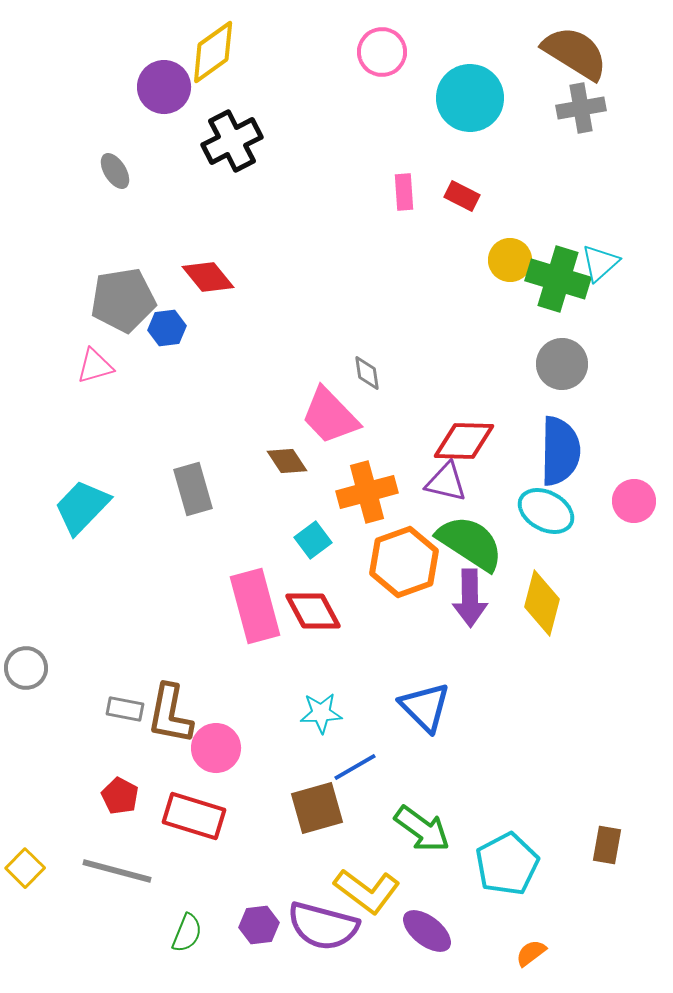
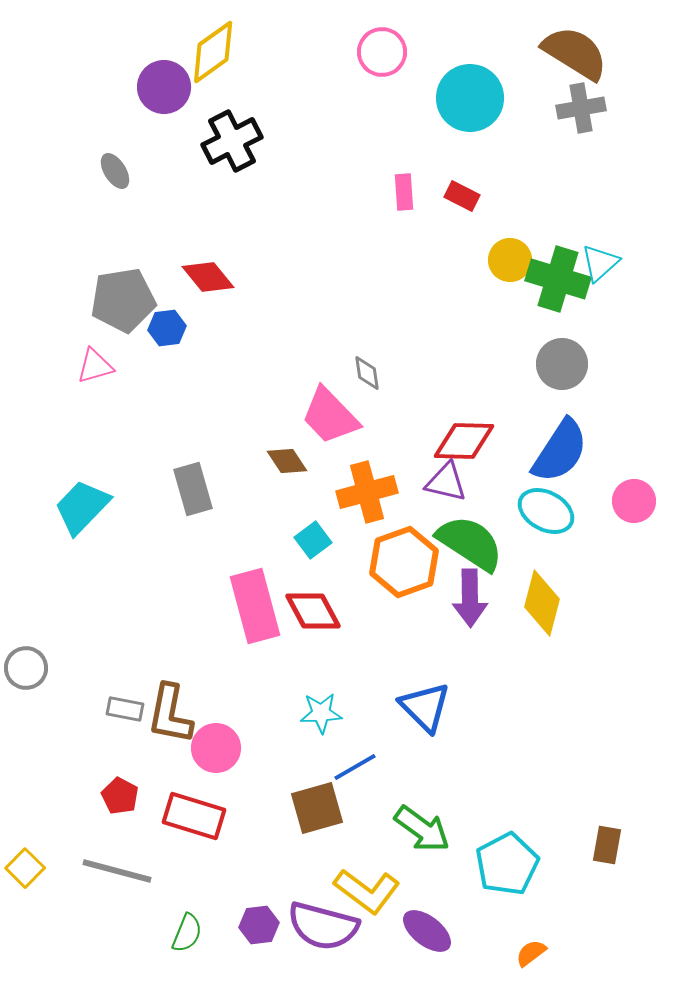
blue semicircle at (560, 451): rotated 32 degrees clockwise
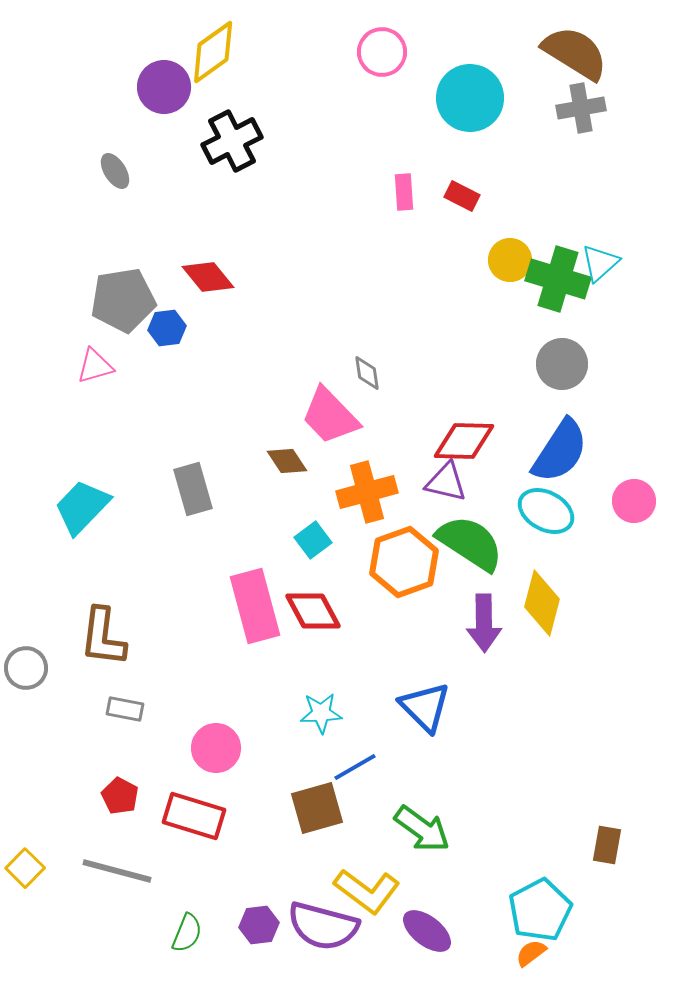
purple arrow at (470, 598): moved 14 px right, 25 px down
brown L-shape at (170, 714): moved 67 px left, 77 px up; rotated 4 degrees counterclockwise
cyan pentagon at (507, 864): moved 33 px right, 46 px down
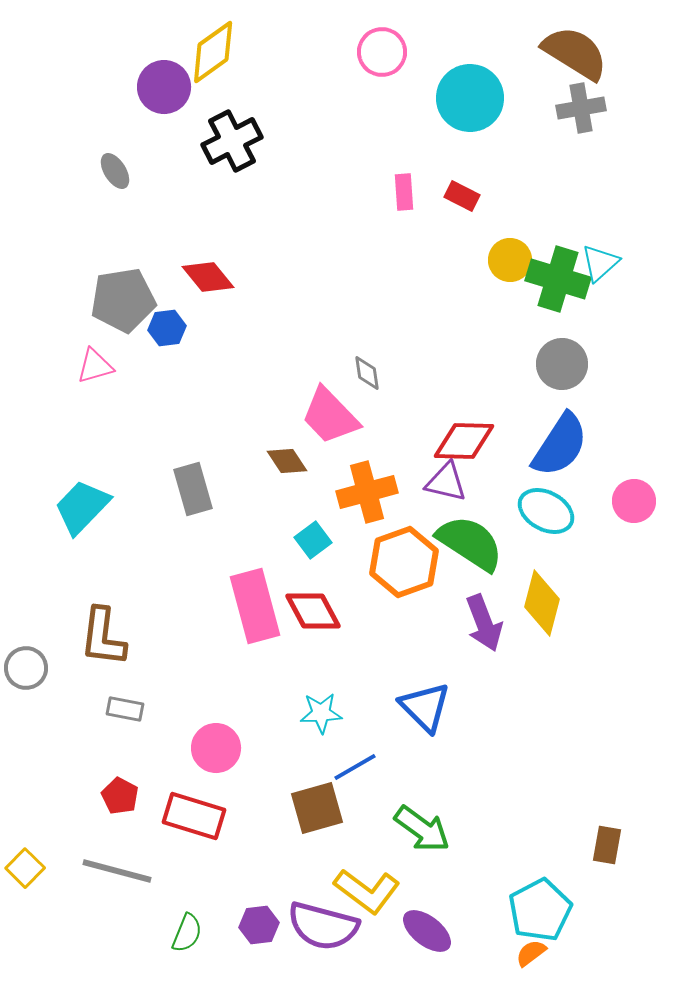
blue semicircle at (560, 451): moved 6 px up
purple arrow at (484, 623): rotated 20 degrees counterclockwise
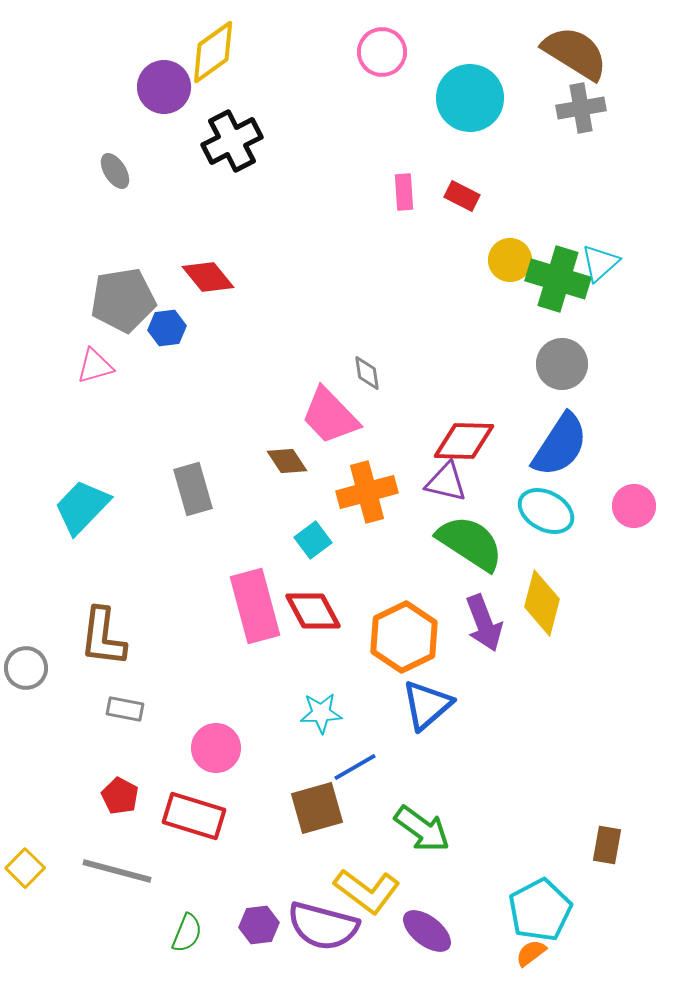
pink circle at (634, 501): moved 5 px down
orange hexagon at (404, 562): moved 75 px down; rotated 6 degrees counterclockwise
blue triangle at (425, 707): moved 2 px right, 2 px up; rotated 34 degrees clockwise
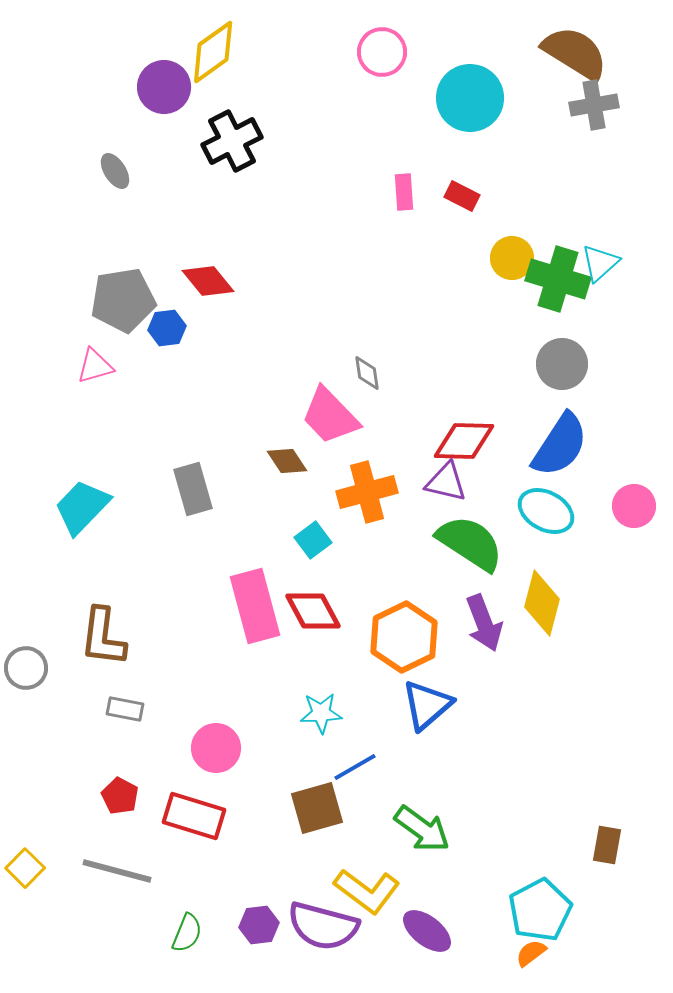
gray cross at (581, 108): moved 13 px right, 3 px up
yellow circle at (510, 260): moved 2 px right, 2 px up
red diamond at (208, 277): moved 4 px down
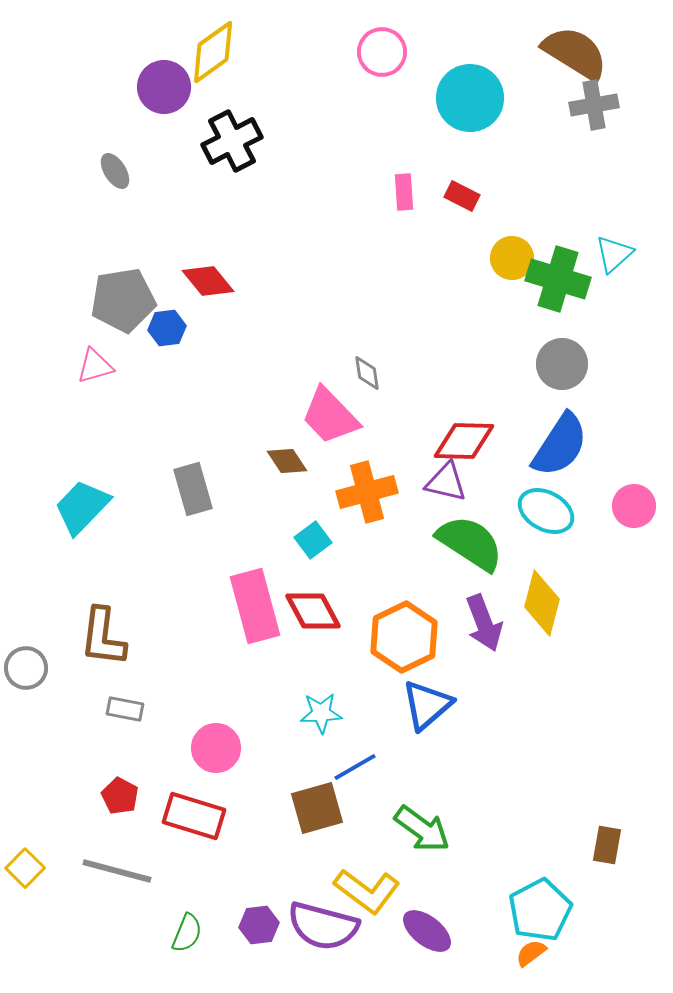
cyan triangle at (600, 263): moved 14 px right, 9 px up
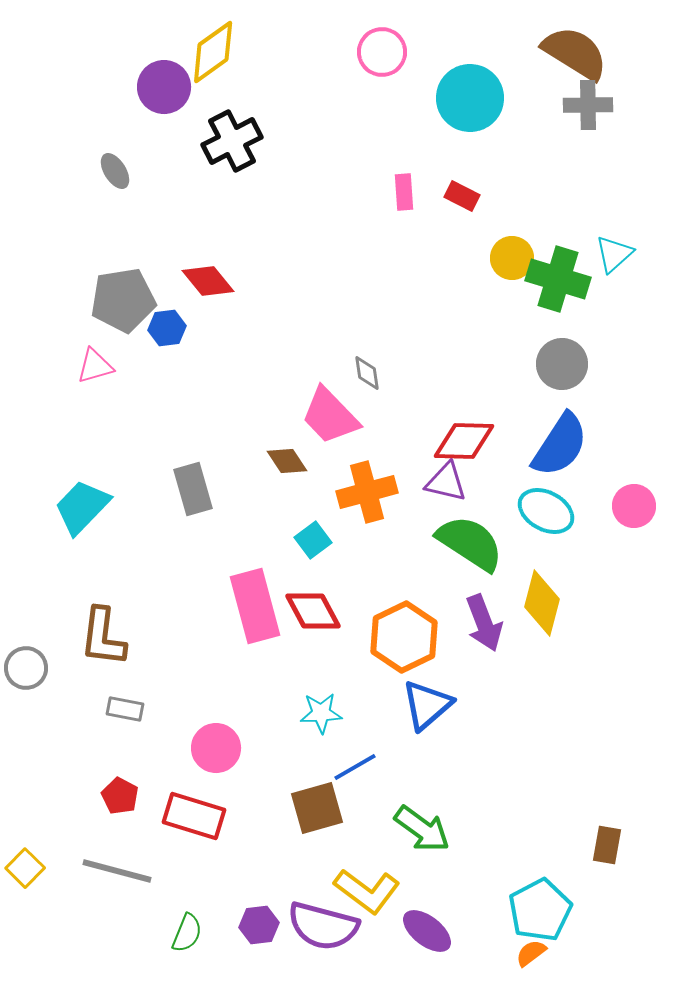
gray cross at (594, 105): moved 6 px left; rotated 9 degrees clockwise
